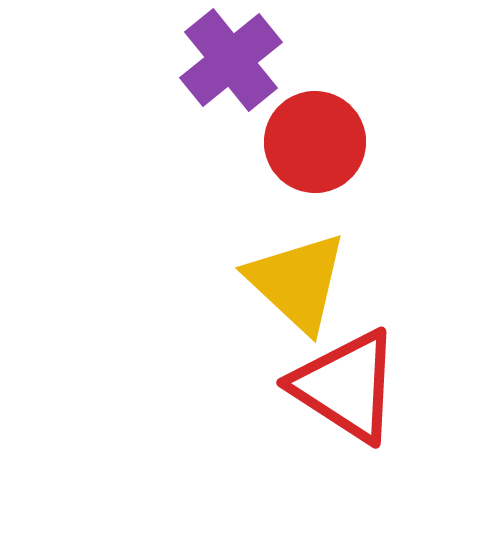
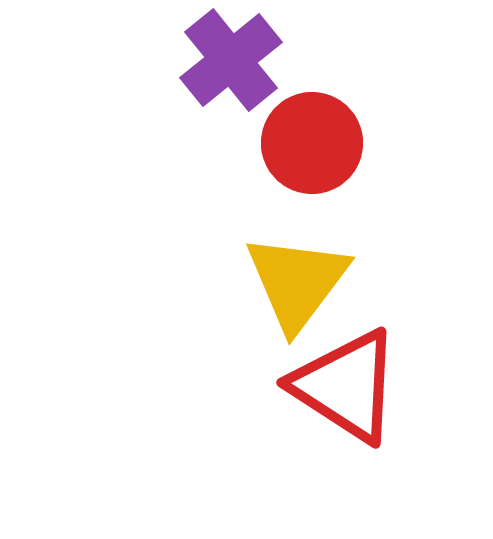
red circle: moved 3 px left, 1 px down
yellow triangle: rotated 24 degrees clockwise
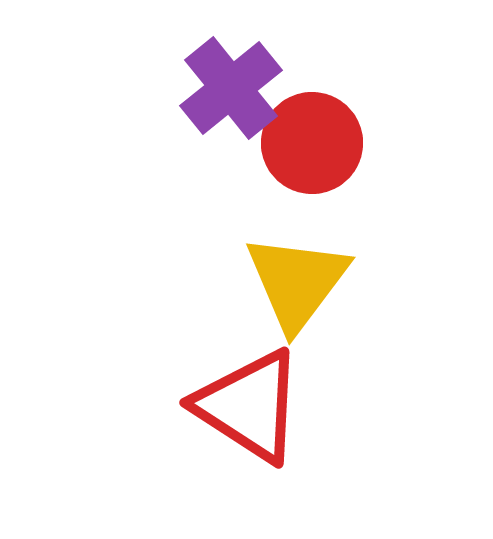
purple cross: moved 28 px down
red triangle: moved 97 px left, 20 px down
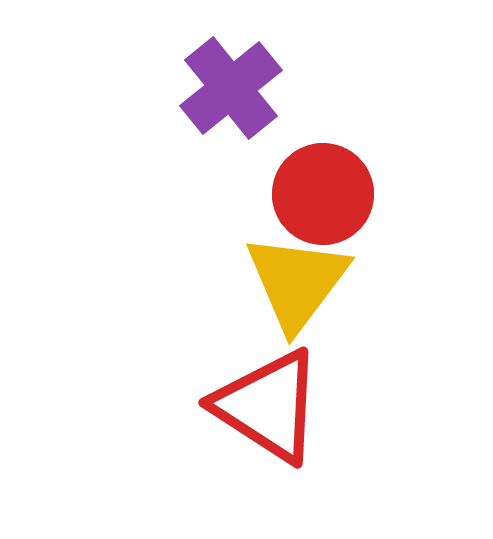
red circle: moved 11 px right, 51 px down
red triangle: moved 19 px right
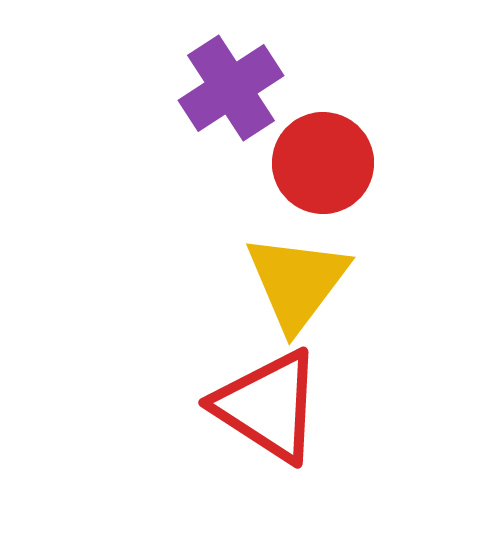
purple cross: rotated 6 degrees clockwise
red circle: moved 31 px up
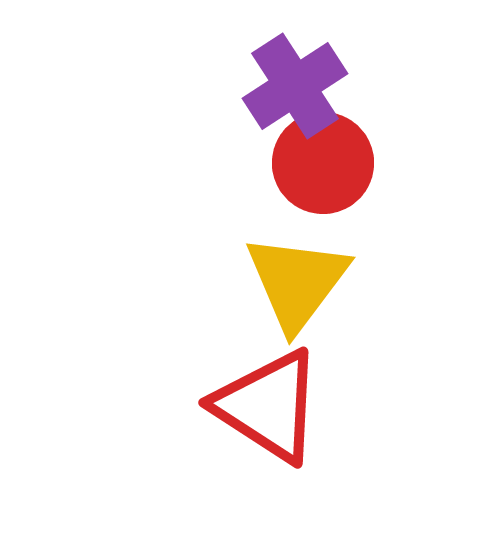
purple cross: moved 64 px right, 2 px up
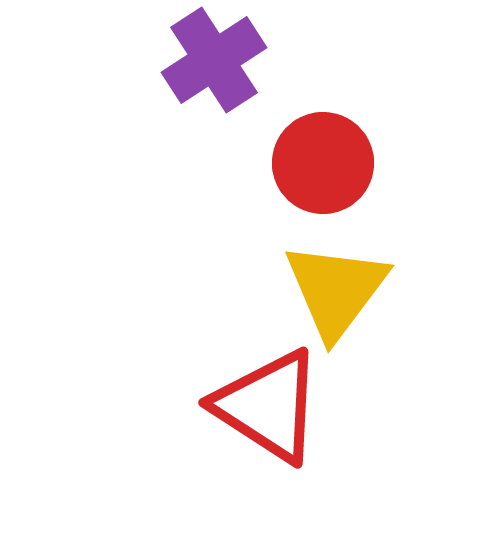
purple cross: moved 81 px left, 26 px up
yellow triangle: moved 39 px right, 8 px down
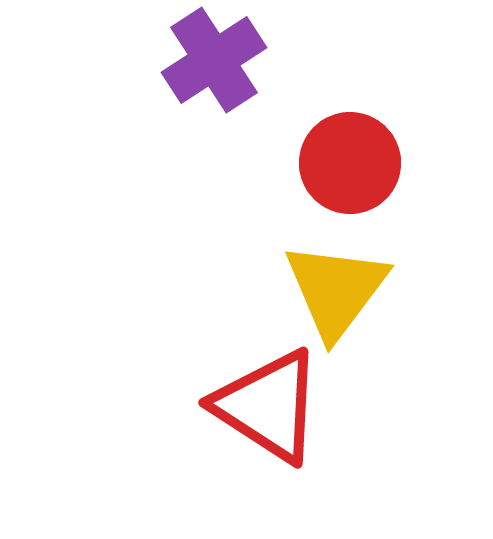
red circle: moved 27 px right
